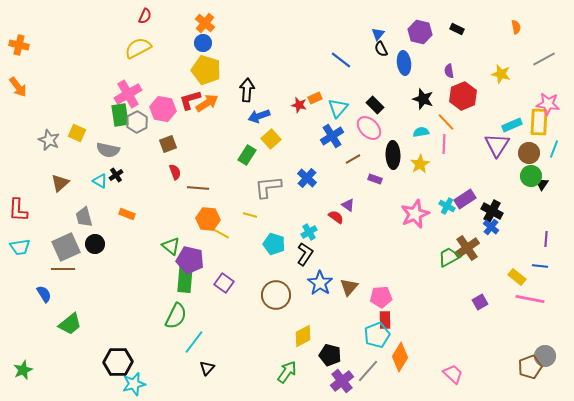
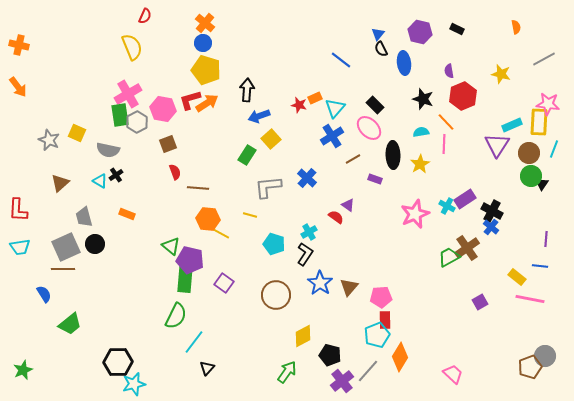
yellow semicircle at (138, 48): moved 6 px left, 1 px up; rotated 96 degrees clockwise
cyan triangle at (338, 108): moved 3 px left
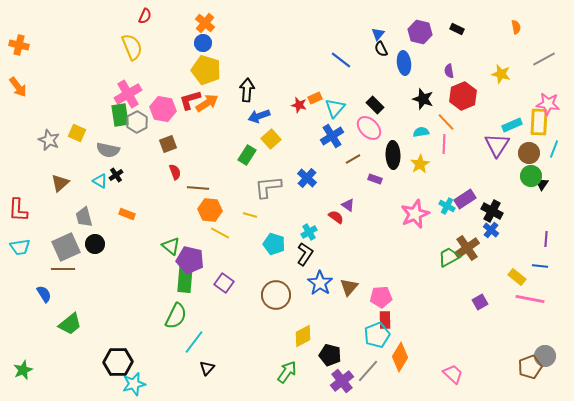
orange hexagon at (208, 219): moved 2 px right, 9 px up
blue cross at (491, 227): moved 3 px down
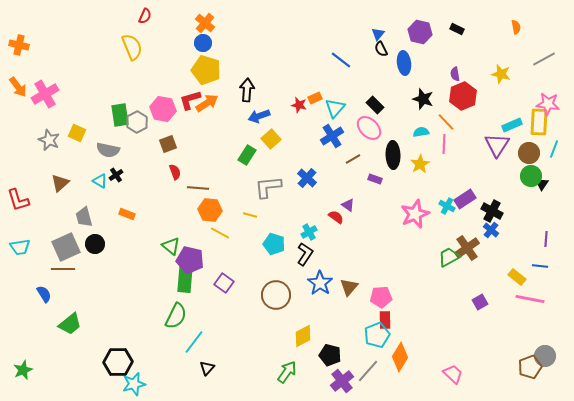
purple semicircle at (449, 71): moved 6 px right, 3 px down
pink cross at (128, 94): moved 83 px left
red L-shape at (18, 210): moved 10 px up; rotated 20 degrees counterclockwise
